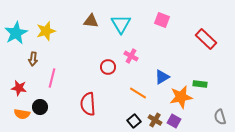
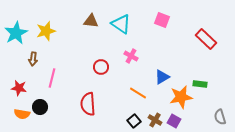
cyan triangle: rotated 25 degrees counterclockwise
red circle: moved 7 px left
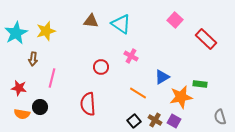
pink square: moved 13 px right; rotated 21 degrees clockwise
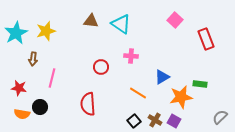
red rectangle: rotated 25 degrees clockwise
pink cross: rotated 24 degrees counterclockwise
gray semicircle: rotated 63 degrees clockwise
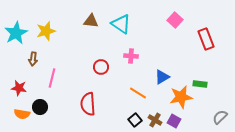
black square: moved 1 px right, 1 px up
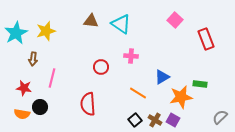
red star: moved 5 px right
purple square: moved 1 px left, 1 px up
